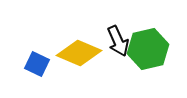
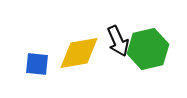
yellow diamond: rotated 33 degrees counterclockwise
blue square: rotated 20 degrees counterclockwise
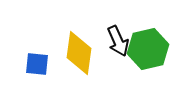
yellow diamond: rotated 72 degrees counterclockwise
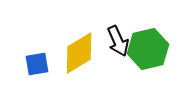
yellow diamond: rotated 51 degrees clockwise
blue square: rotated 15 degrees counterclockwise
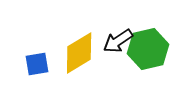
black arrow: rotated 80 degrees clockwise
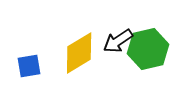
blue square: moved 8 px left, 2 px down
